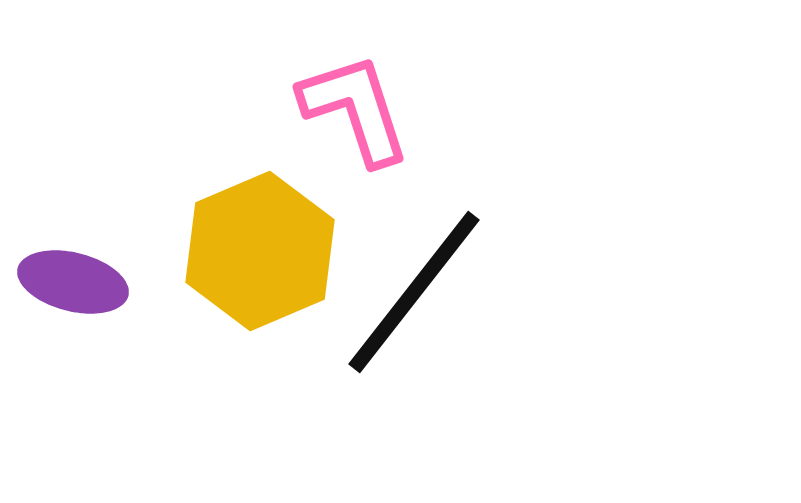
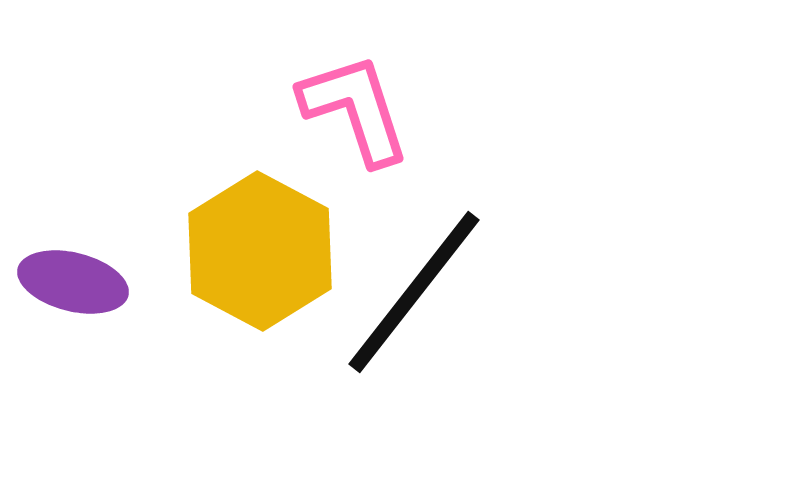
yellow hexagon: rotated 9 degrees counterclockwise
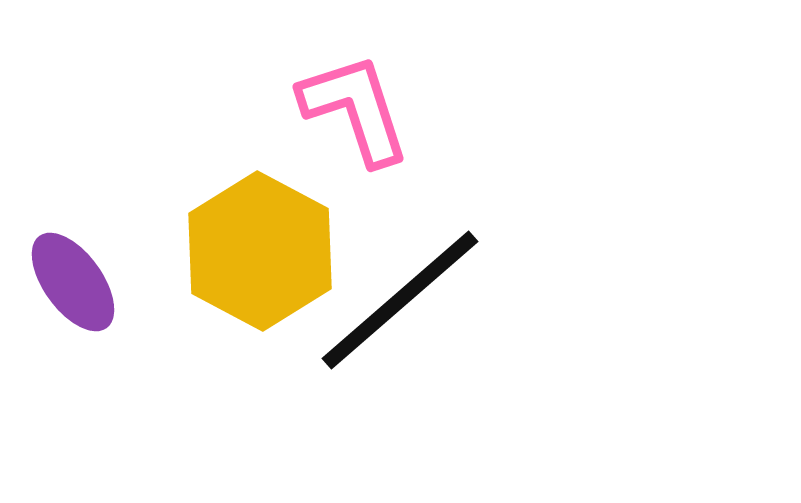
purple ellipse: rotated 40 degrees clockwise
black line: moved 14 px left, 8 px down; rotated 11 degrees clockwise
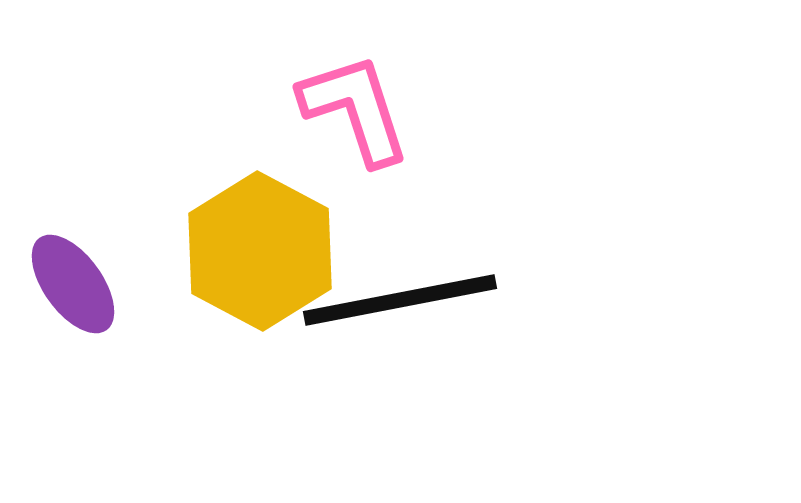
purple ellipse: moved 2 px down
black line: rotated 30 degrees clockwise
